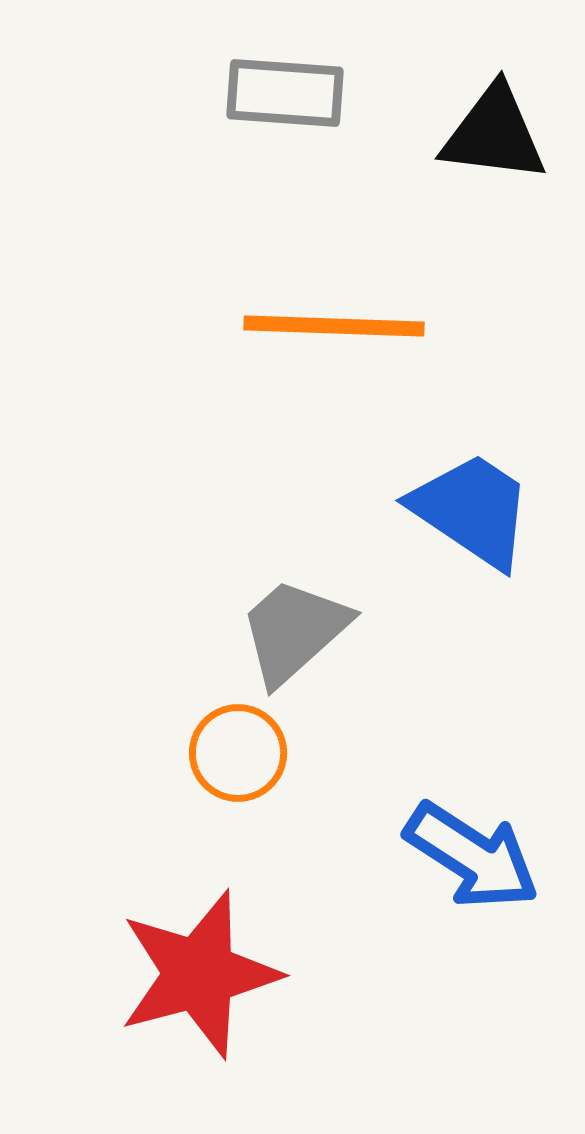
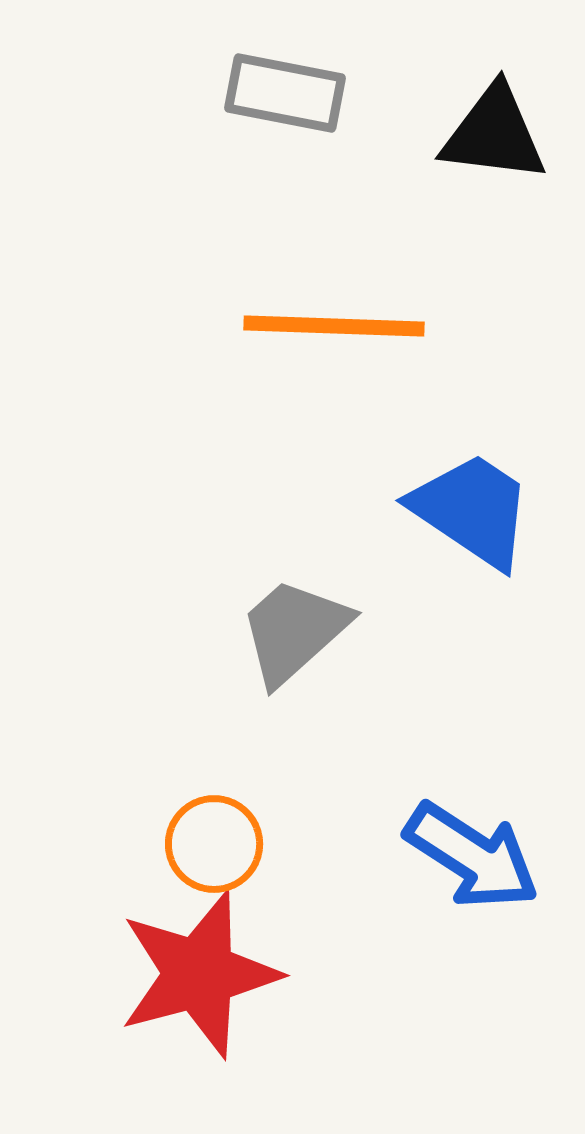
gray rectangle: rotated 7 degrees clockwise
orange circle: moved 24 px left, 91 px down
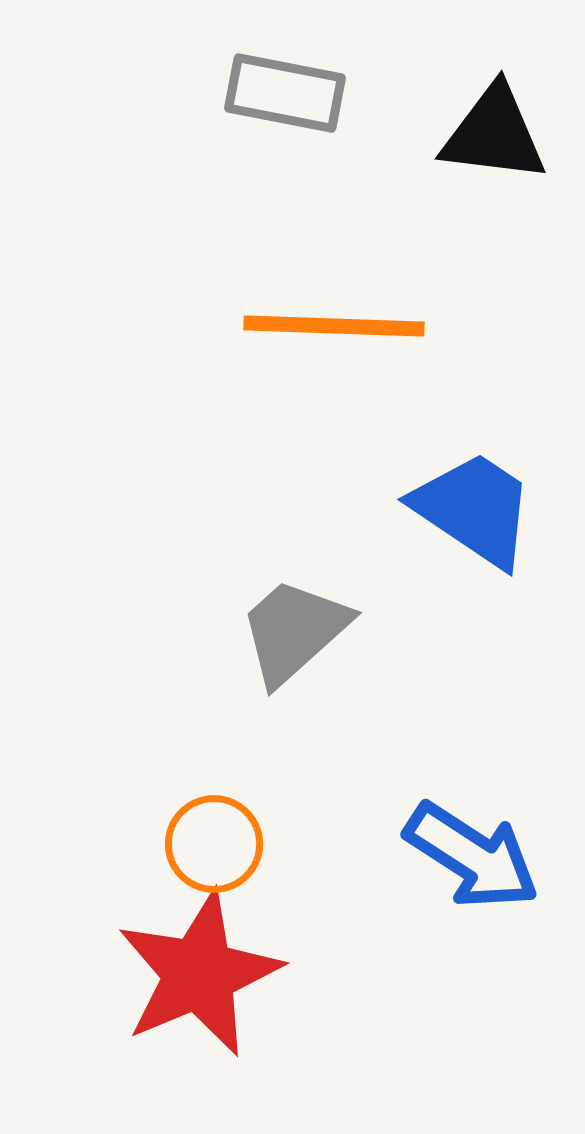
blue trapezoid: moved 2 px right, 1 px up
red star: rotated 8 degrees counterclockwise
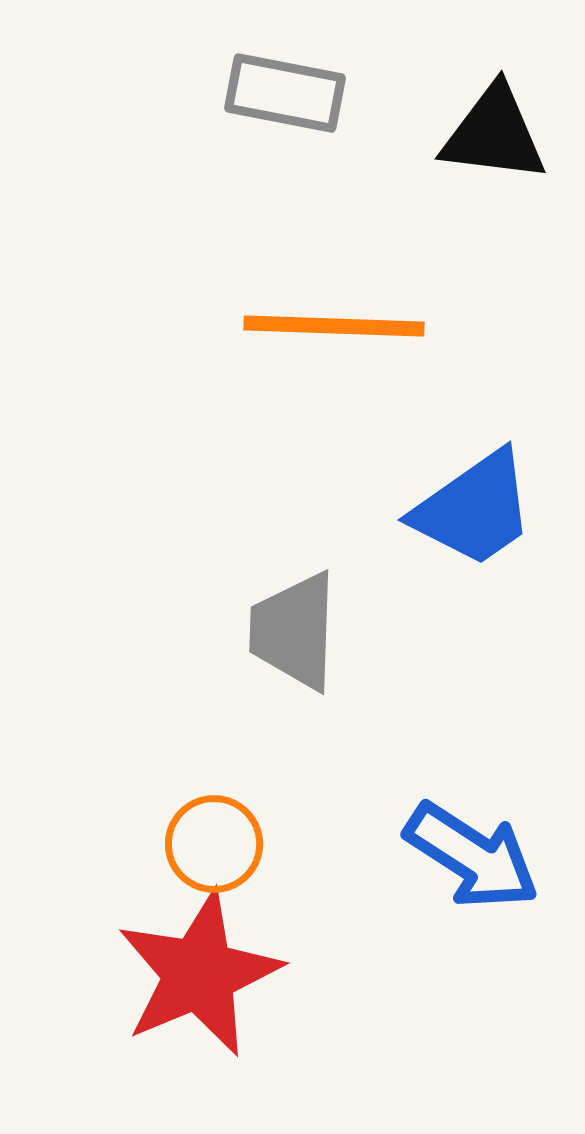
blue trapezoid: rotated 111 degrees clockwise
gray trapezoid: rotated 46 degrees counterclockwise
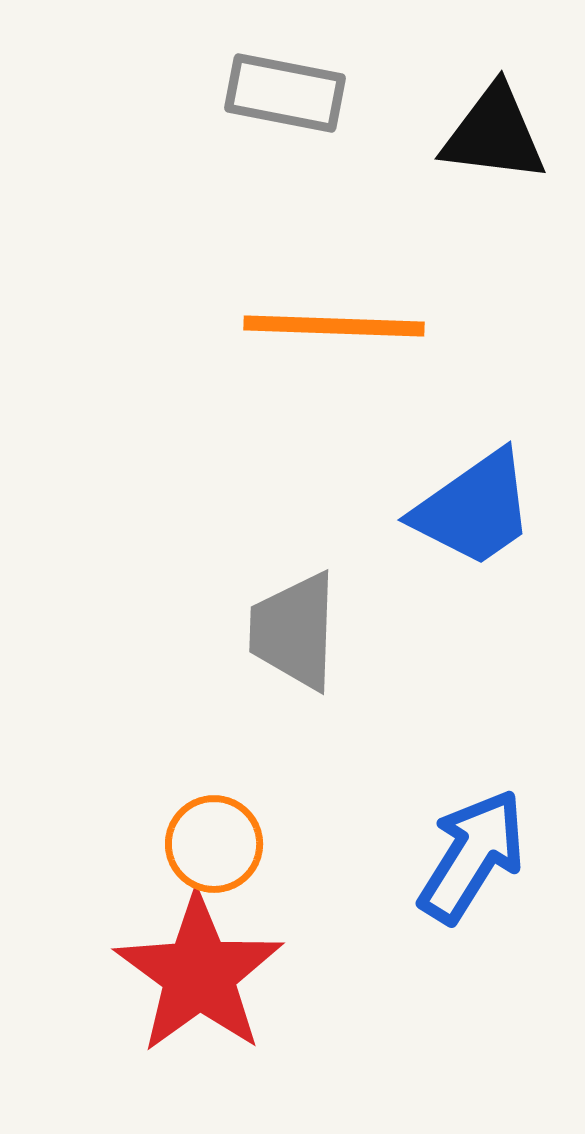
blue arrow: rotated 91 degrees counterclockwise
red star: rotated 13 degrees counterclockwise
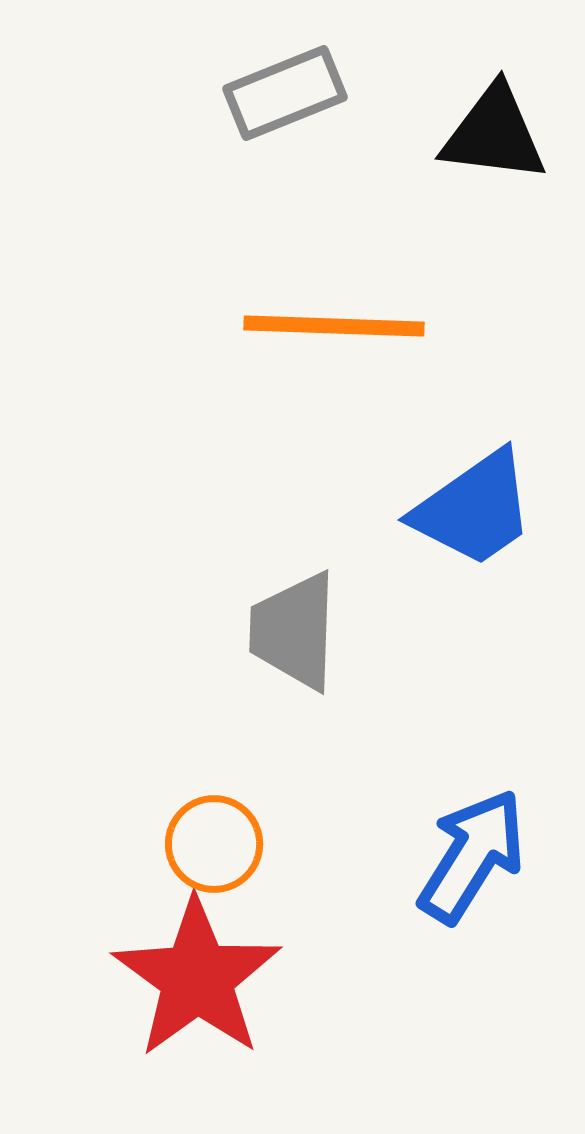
gray rectangle: rotated 33 degrees counterclockwise
red star: moved 2 px left, 4 px down
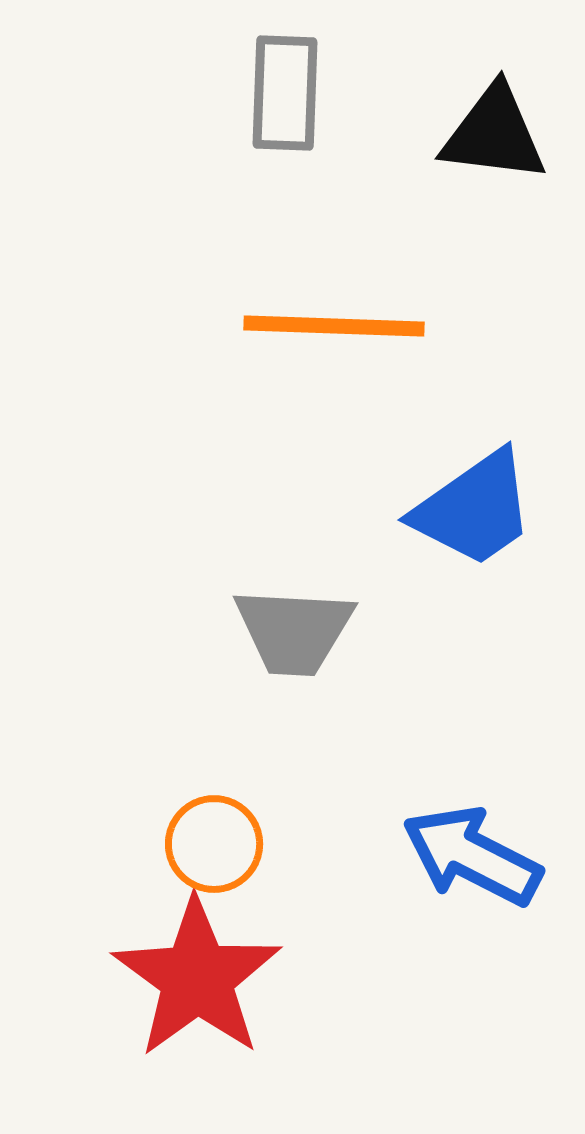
gray rectangle: rotated 66 degrees counterclockwise
gray trapezoid: rotated 89 degrees counterclockwise
blue arrow: rotated 95 degrees counterclockwise
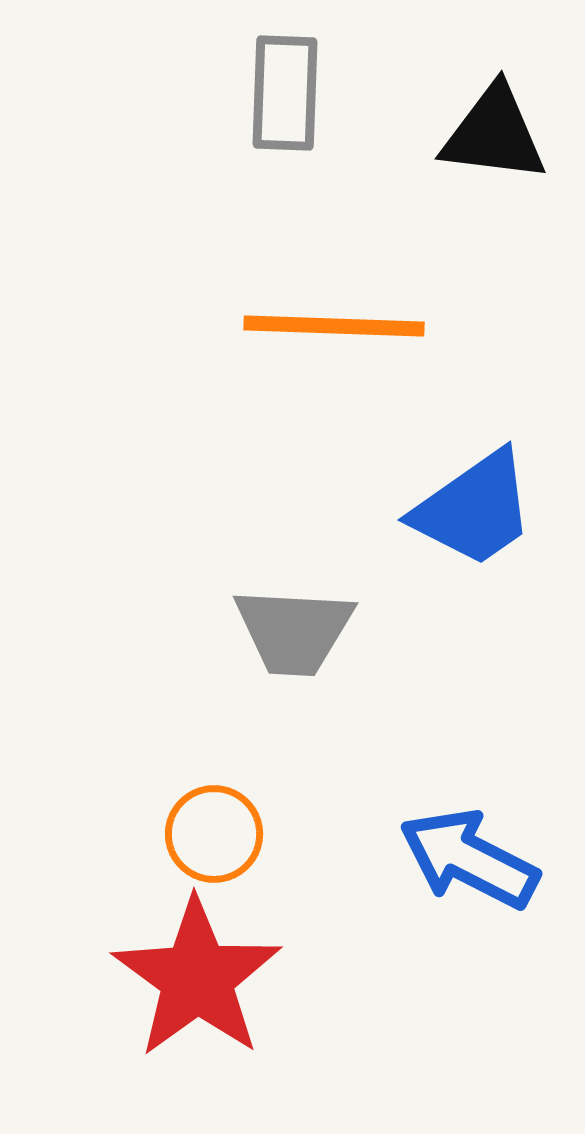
orange circle: moved 10 px up
blue arrow: moved 3 px left, 3 px down
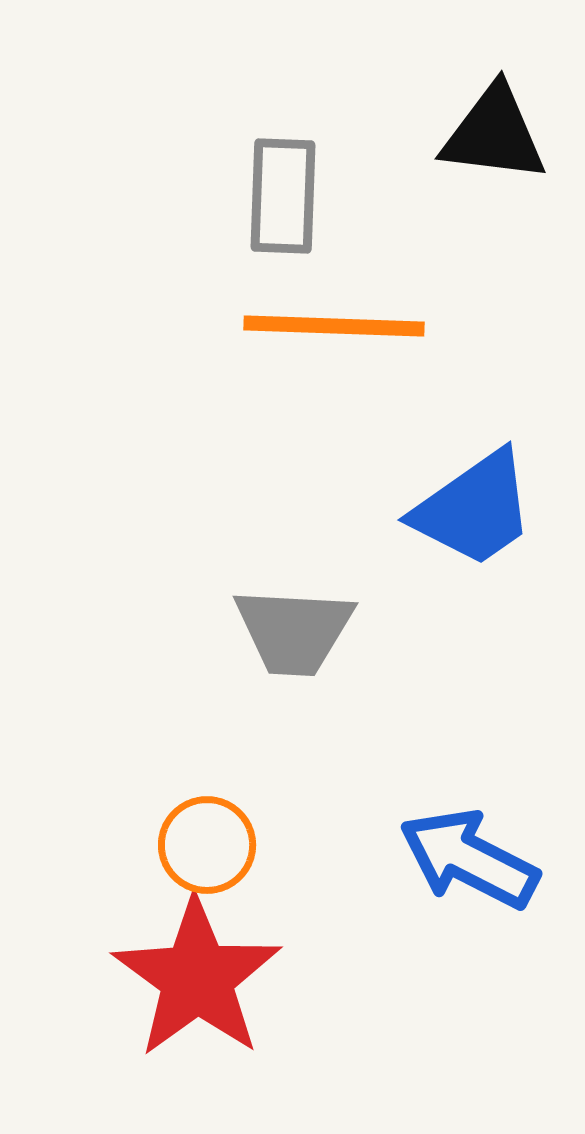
gray rectangle: moved 2 px left, 103 px down
orange circle: moved 7 px left, 11 px down
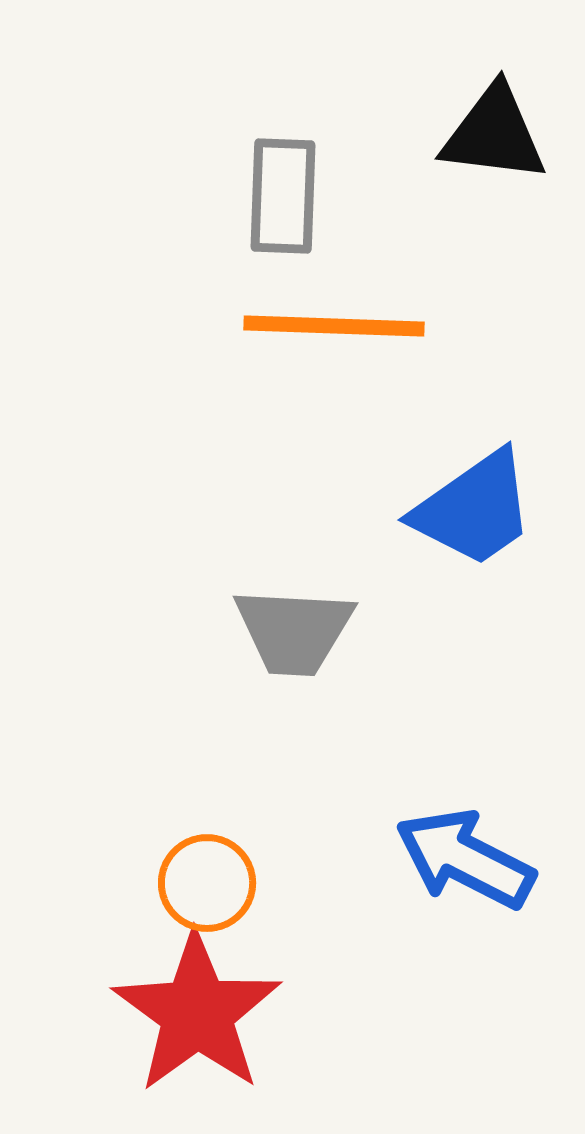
orange circle: moved 38 px down
blue arrow: moved 4 px left
red star: moved 35 px down
